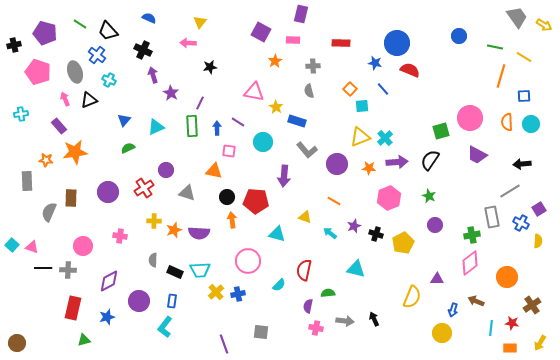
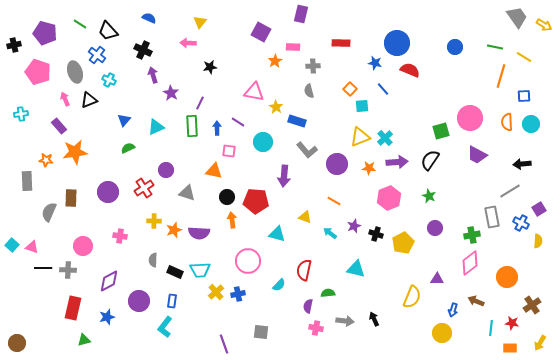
blue circle at (459, 36): moved 4 px left, 11 px down
pink rectangle at (293, 40): moved 7 px down
purple circle at (435, 225): moved 3 px down
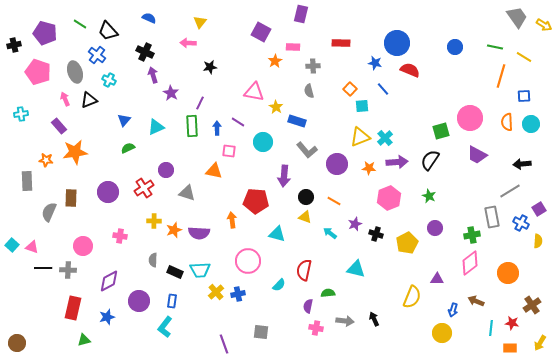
black cross at (143, 50): moved 2 px right, 2 px down
black circle at (227, 197): moved 79 px right
purple star at (354, 226): moved 1 px right, 2 px up
yellow pentagon at (403, 243): moved 4 px right
orange circle at (507, 277): moved 1 px right, 4 px up
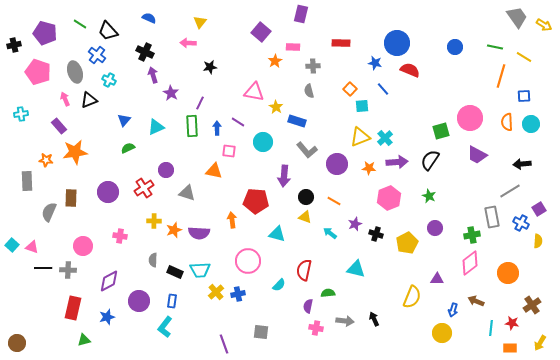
purple square at (261, 32): rotated 12 degrees clockwise
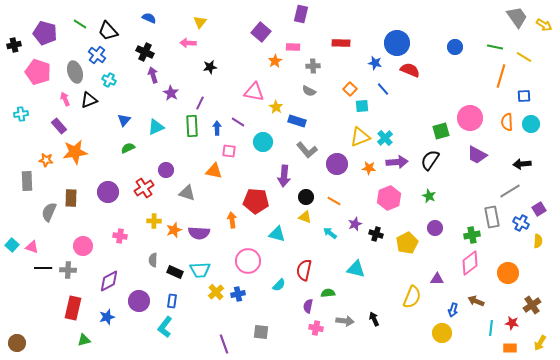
gray semicircle at (309, 91): rotated 48 degrees counterclockwise
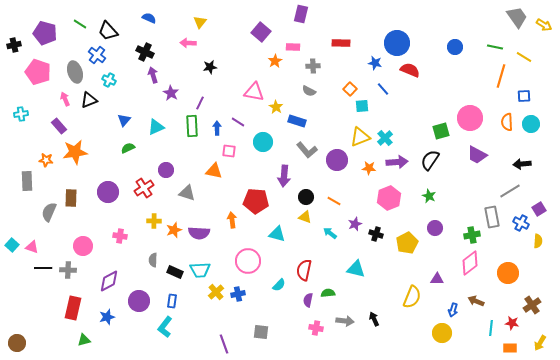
purple circle at (337, 164): moved 4 px up
purple semicircle at (308, 306): moved 6 px up
